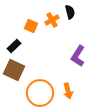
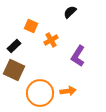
black semicircle: rotated 120 degrees counterclockwise
orange cross: moved 1 px left, 20 px down
orange arrow: rotated 84 degrees counterclockwise
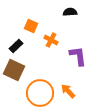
black semicircle: rotated 40 degrees clockwise
orange cross: rotated 32 degrees counterclockwise
black rectangle: moved 2 px right
purple L-shape: rotated 140 degrees clockwise
orange arrow: rotated 126 degrees counterclockwise
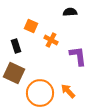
black rectangle: rotated 64 degrees counterclockwise
brown square: moved 3 px down
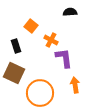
orange square: rotated 16 degrees clockwise
purple L-shape: moved 14 px left, 2 px down
orange arrow: moved 7 px right, 6 px up; rotated 35 degrees clockwise
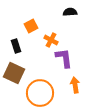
orange square: rotated 24 degrees clockwise
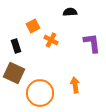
orange square: moved 2 px right
purple L-shape: moved 28 px right, 15 px up
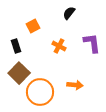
black semicircle: moved 1 px left, 1 px down; rotated 48 degrees counterclockwise
orange cross: moved 8 px right, 6 px down
brown square: moved 5 px right; rotated 20 degrees clockwise
orange arrow: rotated 105 degrees clockwise
orange circle: moved 1 px up
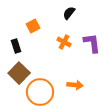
orange cross: moved 5 px right, 4 px up
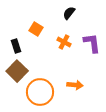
orange square: moved 3 px right, 3 px down; rotated 32 degrees counterclockwise
brown square: moved 2 px left, 2 px up
